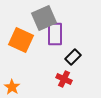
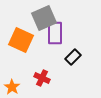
purple rectangle: moved 1 px up
red cross: moved 22 px left, 1 px up
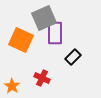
orange star: moved 1 px up
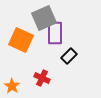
black rectangle: moved 4 px left, 1 px up
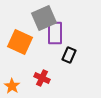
orange square: moved 1 px left, 2 px down
black rectangle: moved 1 px up; rotated 21 degrees counterclockwise
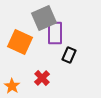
red cross: rotated 21 degrees clockwise
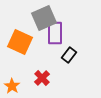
black rectangle: rotated 14 degrees clockwise
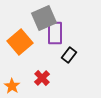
orange square: rotated 25 degrees clockwise
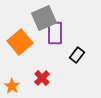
black rectangle: moved 8 px right
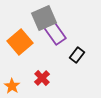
purple rectangle: rotated 35 degrees counterclockwise
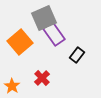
purple rectangle: moved 1 px left, 1 px down
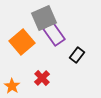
orange square: moved 2 px right
